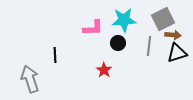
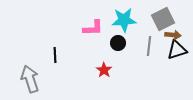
black triangle: moved 3 px up
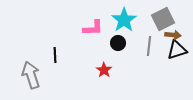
cyan star: rotated 30 degrees counterclockwise
gray arrow: moved 1 px right, 4 px up
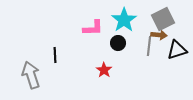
brown arrow: moved 14 px left
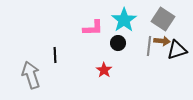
gray square: rotated 30 degrees counterclockwise
brown arrow: moved 3 px right, 6 px down
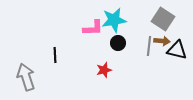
cyan star: moved 10 px left; rotated 25 degrees clockwise
black triangle: rotated 30 degrees clockwise
red star: rotated 21 degrees clockwise
gray arrow: moved 5 px left, 2 px down
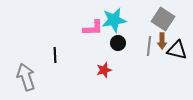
brown arrow: rotated 84 degrees clockwise
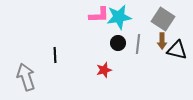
cyan star: moved 5 px right, 3 px up
pink L-shape: moved 6 px right, 13 px up
gray line: moved 11 px left, 2 px up
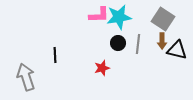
red star: moved 2 px left, 2 px up
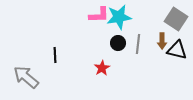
gray square: moved 13 px right
red star: rotated 14 degrees counterclockwise
gray arrow: rotated 32 degrees counterclockwise
